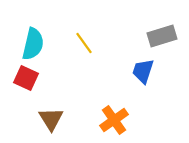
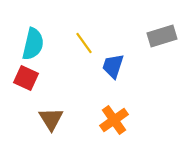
blue trapezoid: moved 30 px left, 5 px up
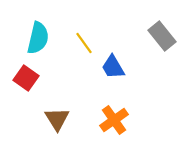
gray rectangle: rotated 68 degrees clockwise
cyan semicircle: moved 5 px right, 6 px up
blue trapezoid: moved 1 px down; rotated 48 degrees counterclockwise
red square: rotated 10 degrees clockwise
brown triangle: moved 6 px right
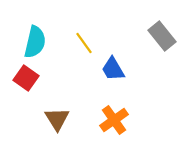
cyan semicircle: moved 3 px left, 4 px down
blue trapezoid: moved 2 px down
